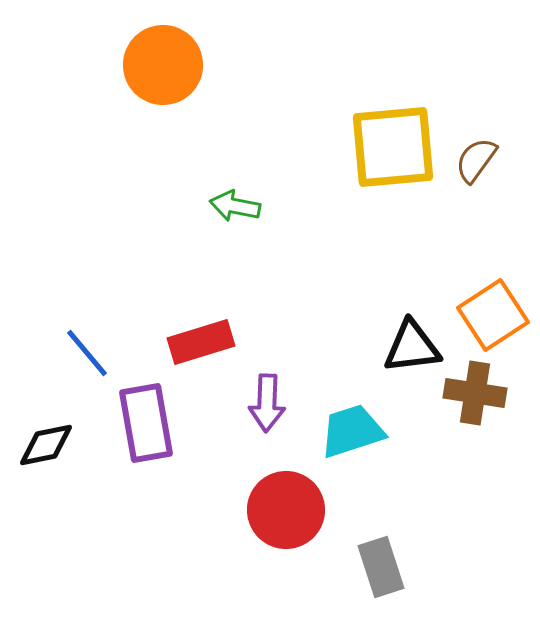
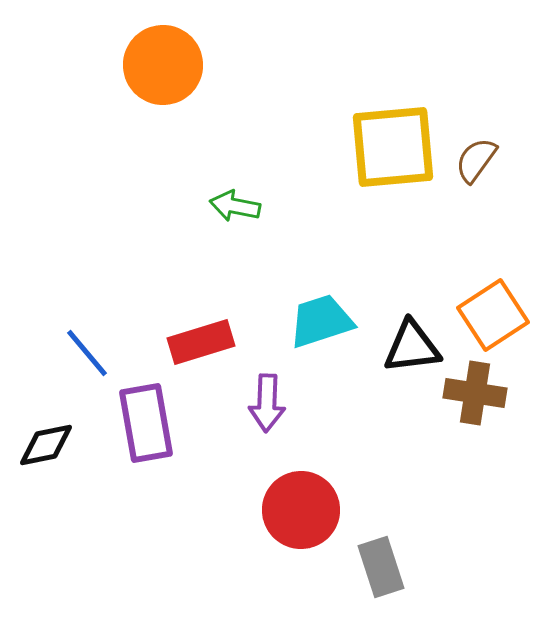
cyan trapezoid: moved 31 px left, 110 px up
red circle: moved 15 px right
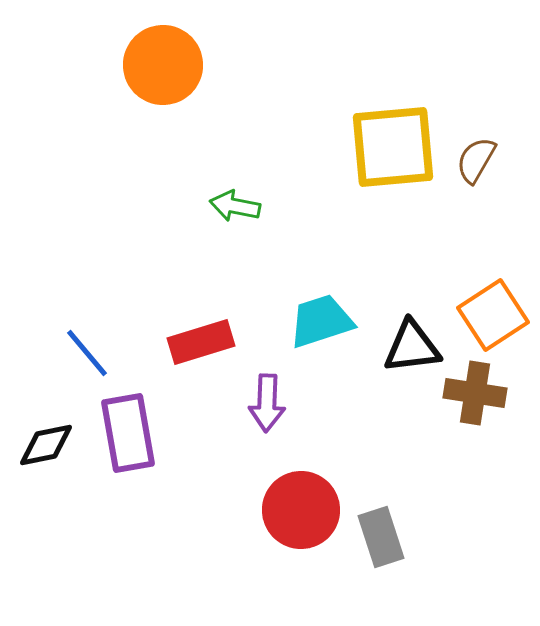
brown semicircle: rotated 6 degrees counterclockwise
purple rectangle: moved 18 px left, 10 px down
gray rectangle: moved 30 px up
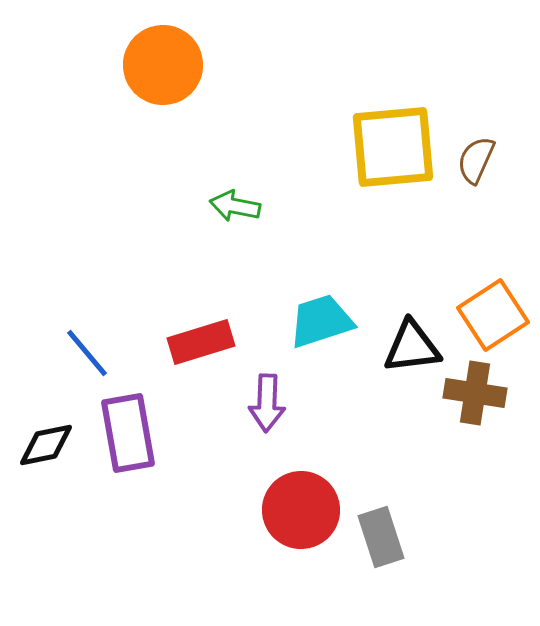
brown semicircle: rotated 6 degrees counterclockwise
